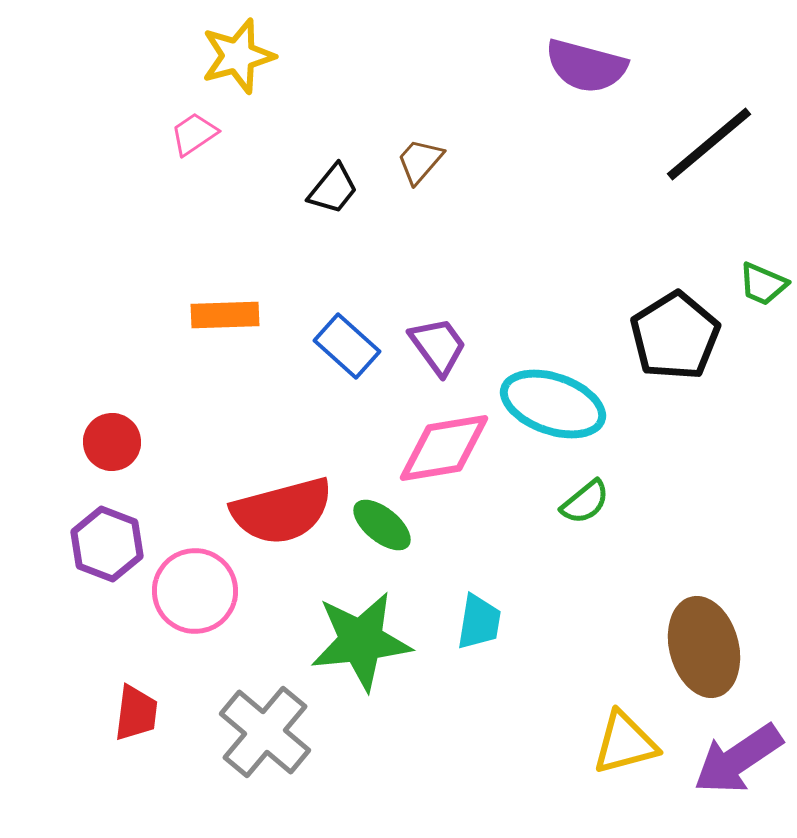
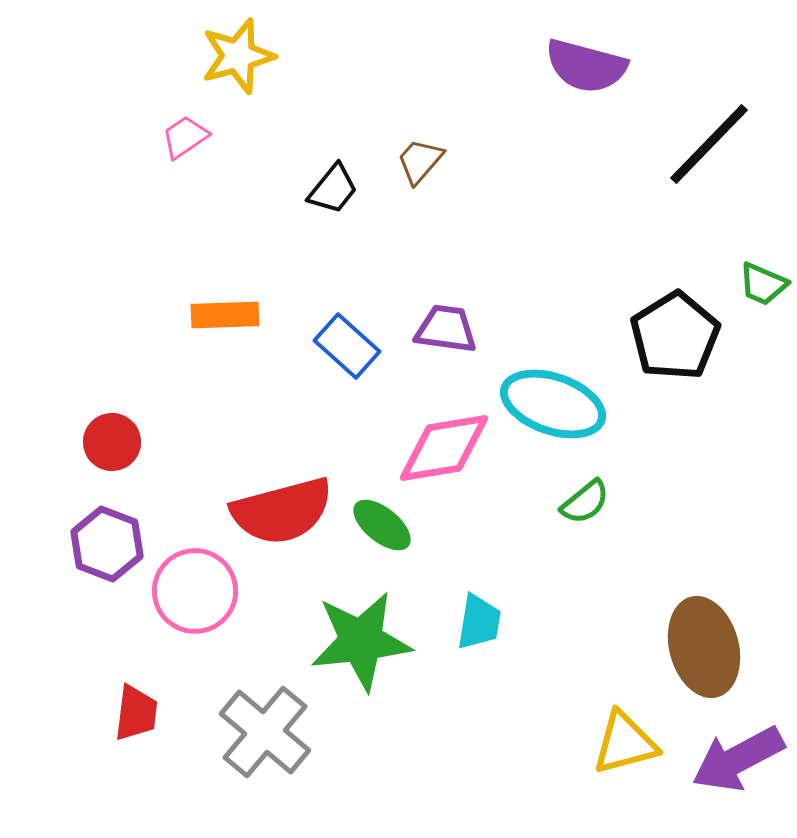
pink trapezoid: moved 9 px left, 3 px down
black line: rotated 6 degrees counterclockwise
purple trapezoid: moved 8 px right, 17 px up; rotated 46 degrees counterclockwise
purple arrow: rotated 6 degrees clockwise
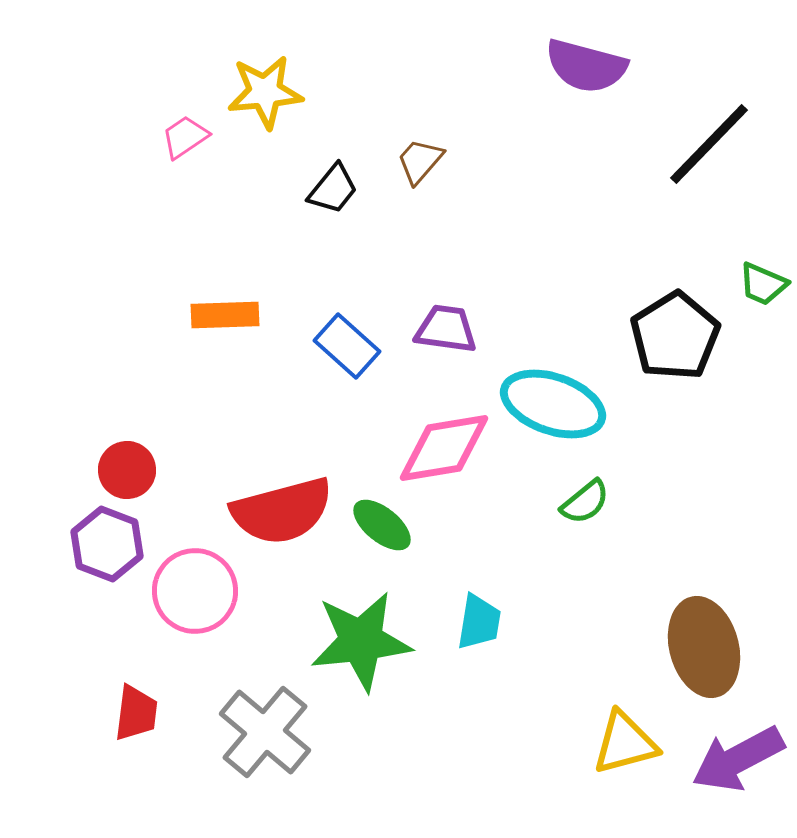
yellow star: moved 27 px right, 36 px down; rotated 10 degrees clockwise
red circle: moved 15 px right, 28 px down
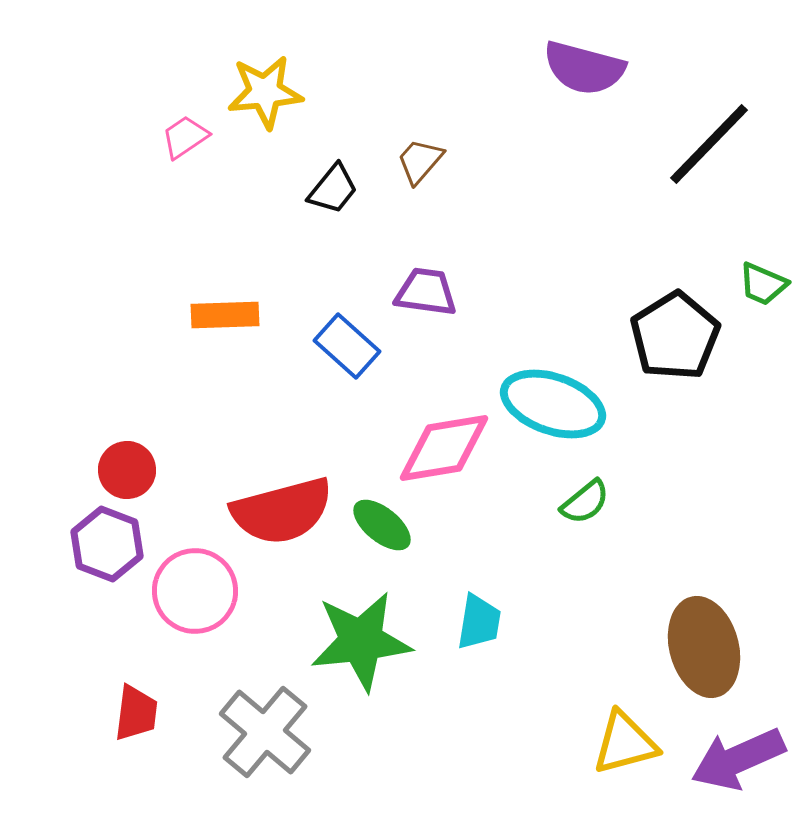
purple semicircle: moved 2 px left, 2 px down
purple trapezoid: moved 20 px left, 37 px up
purple arrow: rotated 4 degrees clockwise
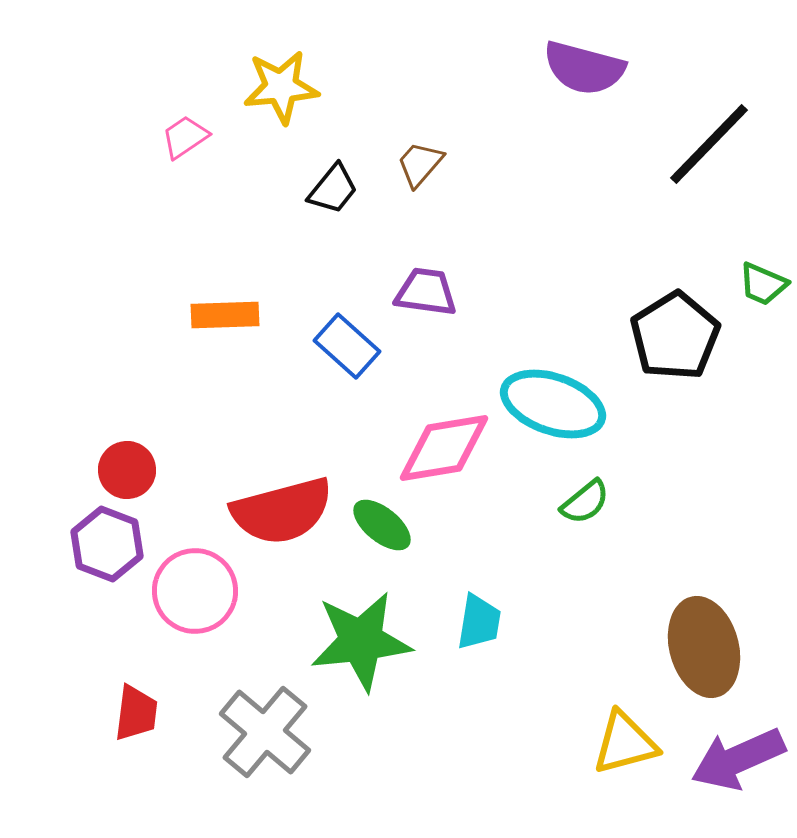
yellow star: moved 16 px right, 5 px up
brown trapezoid: moved 3 px down
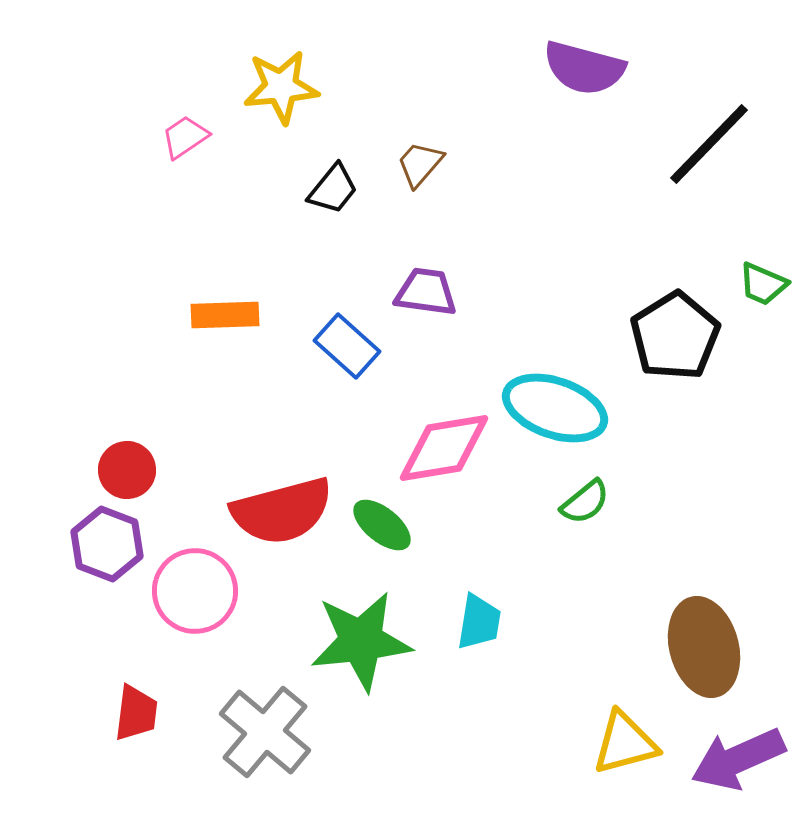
cyan ellipse: moved 2 px right, 4 px down
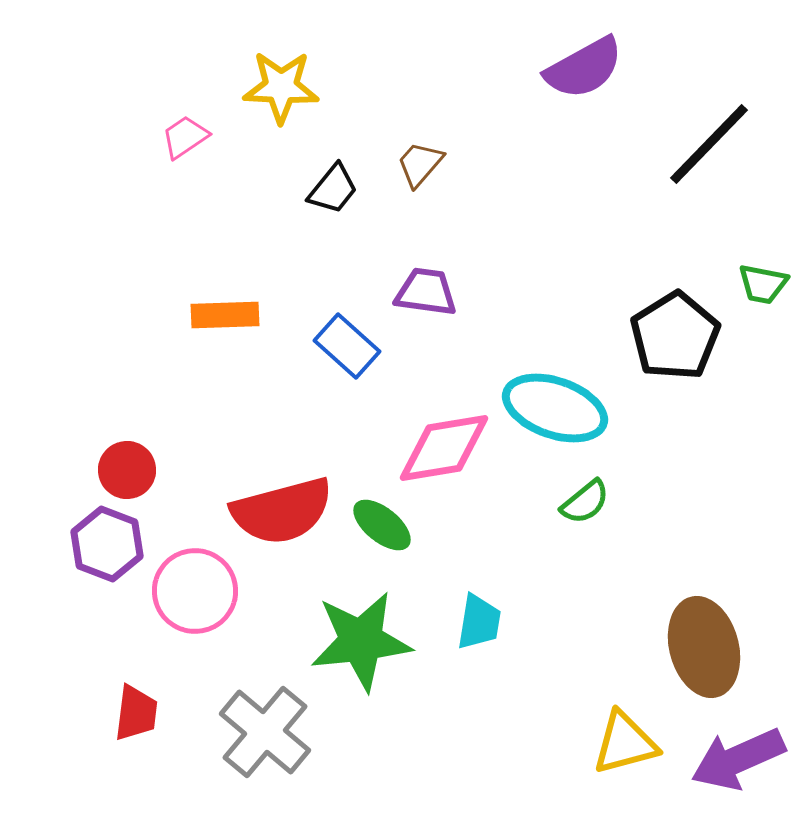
purple semicircle: rotated 44 degrees counterclockwise
yellow star: rotated 8 degrees clockwise
green trapezoid: rotated 12 degrees counterclockwise
